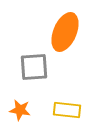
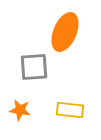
yellow rectangle: moved 3 px right
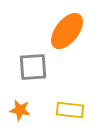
orange ellipse: moved 2 px right, 1 px up; rotated 15 degrees clockwise
gray square: moved 1 px left
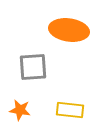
orange ellipse: moved 2 px right, 1 px up; rotated 60 degrees clockwise
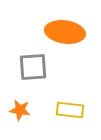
orange ellipse: moved 4 px left, 2 px down
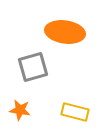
gray square: rotated 12 degrees counterclockwise
yellow rectangle: moved 5 px right, 2 px down; rotated 8 degrees clockwise
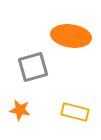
orange ellipse: moved 6 px right, 4 px down
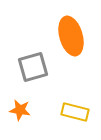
orange ellipse: rotated 66 degrees clockwise
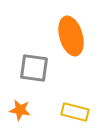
gray square: moved 1 px right, 1 px down; rotated 24 degrees clockwise
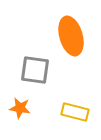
gray square: moved 1 px right, 2 px down
orange star: moved 2 px up
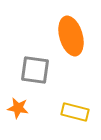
orange star: moved 2 px left
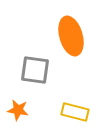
orange star: moved 2 px down
